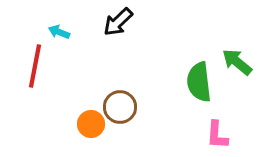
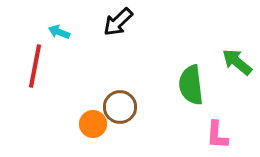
green semicircle: moved 8 px left, 3 px down
orange circle: moved 2 px right
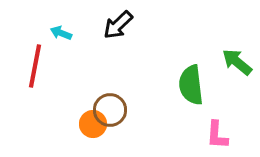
black arrow: moved 3 px down
cyan arrow: moved 2 px right, 1 px down
brown circle: moved 10 px left, 3 px down
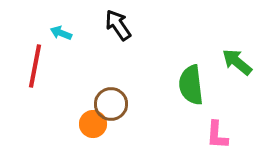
black arrow: rotated 100 degrees clockwise
brown circle: moved 1 px right, 6 px up
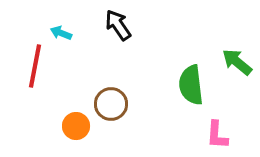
orange circle: moved 17 px left, 2 px down
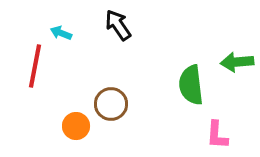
green arrow: rotated 44 degrees counterclockwise
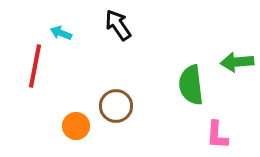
brown circle: moved 5 px right, 2 px down
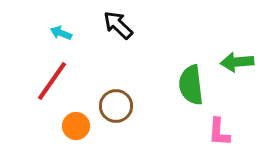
black arrow: rotated 12 degrees counterclockwise
red line: moved 17 px right, 15 px down; rotated 24 degrees clockwise
pink L-shape: moved 2 px right, 3 px up
